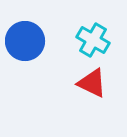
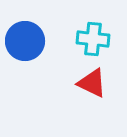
cyan cross: moved 1 px up; rotated 24 degrees counterclockwise
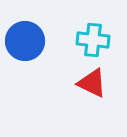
cyan cross: moved 1 px down
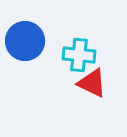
cyan cross: moved 14 px left, 15 px down
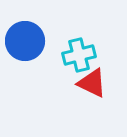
cyan cross: rotated 20 degrees counterclockwise
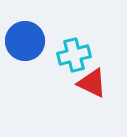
cyan cross: moved 5 px left
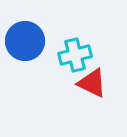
cyan cross: moved 1 px right
